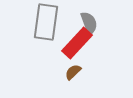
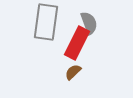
red rectangle: rotated 16 degrees counterclockwise
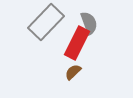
gray rectangle: rotated 36 degrees clockwise
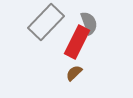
red rectangle: moved 1 px up
brown semicircle: moved 1 px right, 1 px down
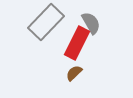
gray semicircle: moved 2 px right; rotated 10 degrees counterclockwise
red rectangle: moved 1 px down
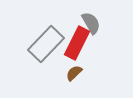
gray rectangle: moved 22 px down
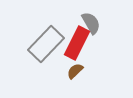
brown semicircle: moved 1 px right, 2 px up
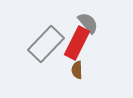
gray semicircle: moved 3 px left; rotated 10 degrees counterclockwise
brown semicircle: moved 2 px right, 1 px up; rotated 48 degrees counterclockwise
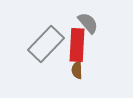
red rectangle: moved 2 px down; rotated 24 degrees counterclockwise
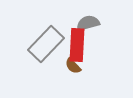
gray semicircle: rotated 65 degrees counterclockwise
brown semicircle: moved 4 px left, 4 px up; rotated 42 degrees counterclockwise
